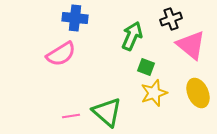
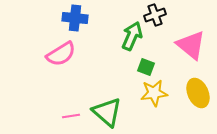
black cross: moved 16 px left, 4 px up
yellow star: rotated 12 degrees clockwise
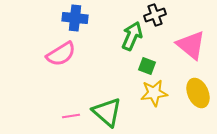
green square: moved 1 px right, 1 px up
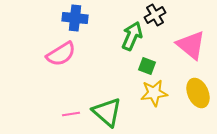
black cross: rotated 10 degrees counterclockwise
pink line: moved 2 px up
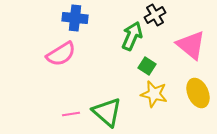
green square: rotated 12 degrees clockwise
yellow star: moved 1 px down; rotated 20 degrees clockwise
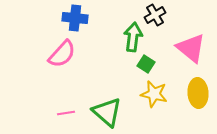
green arrow: moved 1 px right, 1 px down; rotated 16 degrees counterclockwise
pink triangle: moved 3 px down
pink semicircle: moved 1 px right; rotated 16 degrees counterclockwise
green square: moved 1 px left, 2 px up
yellow ellipse: rotated 20 degrees clockwise
pink line: moved 5 px left, 1 px up
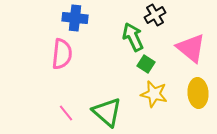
green arrow: rotated 32 degrees counterclockwise
pink semicircle: rotated 36 degrees counterclockwise
pink line: rotated 60 degrees clockwise
